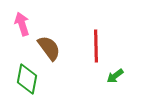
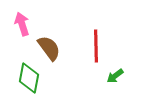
green diamond: moved 2 px right, 1 px up
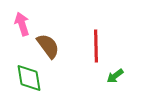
brown semicircle: moved 1 px left, 2 px up
green diamond: rotated 20 degrees counterclockwise
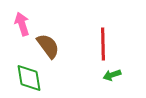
red line: moved 7 px right, 2 px up
green arrow: moved 3 px left, 1 px up; rotated 18 degrees clockwise
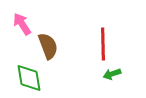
pink arrow: rotated 15 degrees counterclockwise
brown semicircle: rotated 16 degrees clockwise
green arrow: moved 1 px up
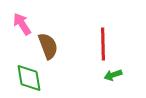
green arrow: moved 1 px right, 1 px down
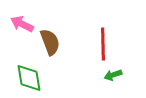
pink arrow: rotated 30 degrees counterclockwise
brown semicircle: moved 2 px right, 4 px up
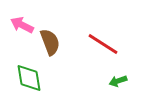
pink arrow: moved 1 px down
red line: rotated 56 degrees counterclockwise
green arrow: moved 5 px right, 6 px down
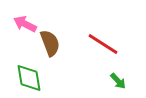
pink arrow: moved 3 px right, 1 px up
brown semicircle: moved 1 px down
green arrow: rotated 114 degrees counterclockwise
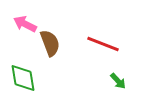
red line: rotated 12 degrees counterclockwise
green diamond: moved 6 px left
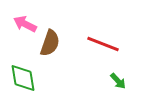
brown semicircle: rotated 40 degrees clockwise
